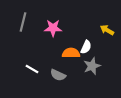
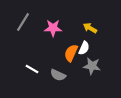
gray line: rotated 18 degrees clockwise
yellow arrow: moved 17 px left, 2 px up
white semicircle: moved 2 px left, 1 px down
orange semicircle: rotated 66 degrees counterclockwise
gray star: rotated 30 degrees clockwise
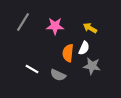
pink star: moved 2 px right, 2 px up
orange semicircle: moved 3 px left; rotated 18 degrees counterclockwise
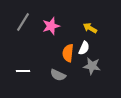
pink star: moved 4 px left; rotated 18 degrees counterclockwise
white line: moved 9 px left, 2 px down; rotated 32 degrees counterclockwise
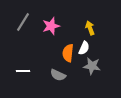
yellow arrow: rotated 40 degrees clockwise
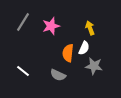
gray star: moved 2 px right
white line: rotated 40 degrees clockwise
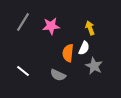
pink star: rotated 12 degrees clockwise
gray star: rotated 18 degrees clockwise
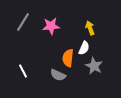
orange semicircle: moved 5 px down
white line: rotated 24 degrees clockwise
